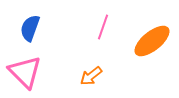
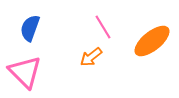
pink line: rotated 50 degrees counterclockwise
orange arrow: moved 19 px up
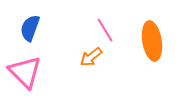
pink line: moved 2 px right, 3 px down
orange ellipse: rotated 60 degrees counterclockwise
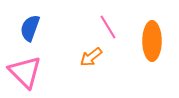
pink line: moved 3 px right, 3 px up
orange ellipse: rotated 9 degrees clockwise
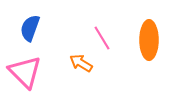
pink line: moved 6 px left, 11 px down
orange ellipse: moved 3 px left, 1 px up
orange arrow: moved 10 px left, 6 px down; rotated 70 degrees clockwise
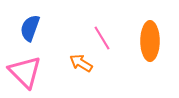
orange ellipse: moved 1 px right, 1 px down
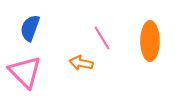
orange arrow: rotated 20 degrees counterclockwise
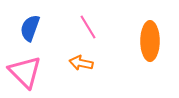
pink line: moved 14 px left, 11 px up
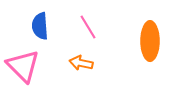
blue semicircle: moved 10 px right, 2 px up; rotated 24 degrees counterclockwise
pink triangle: moved 2 px left, 6 px up
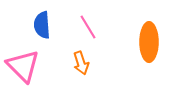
blue semicircle: moved 2 px right, 1 px up
orange ellipse: moved 1 px left, 1 px down
orange arrow: rotated 120 degrees counterclockwise
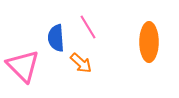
blue semicircle: moved 14 px right, 13 px down
orange arrow: rotated 30 degrees counterclockwise
